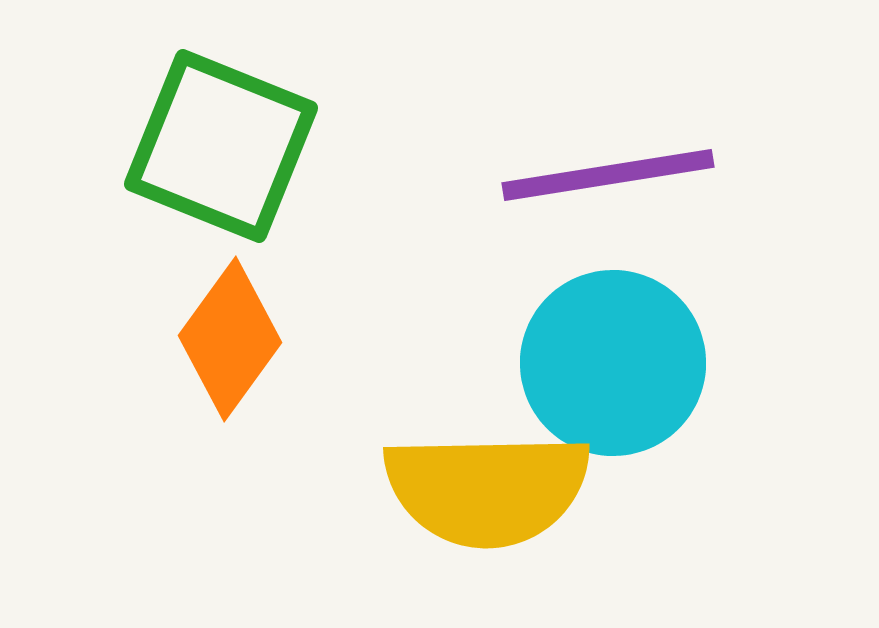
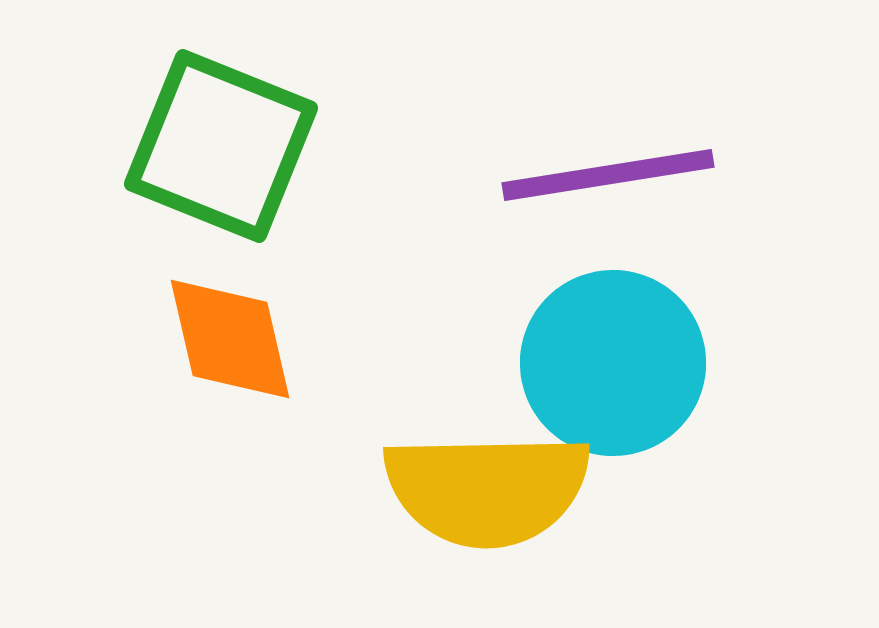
orange diamond: rotated 49 degrees counterclockwise
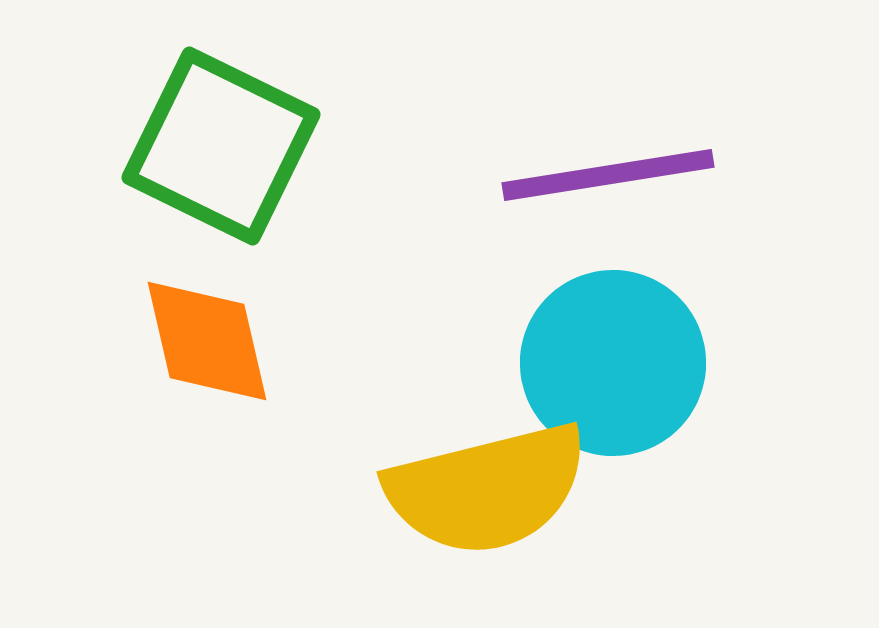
green square: rotated 4 degrees clockwise
orange diamond: moved 23 px left, 2 px down
yellow semicircle: rotated 13 degrees counterclockwise
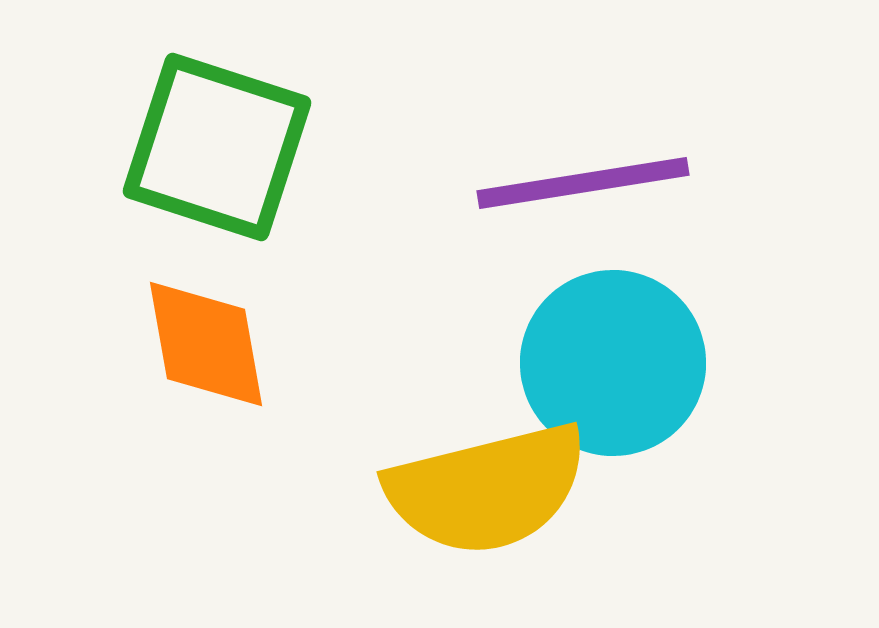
green square: moved 4 px left, 1 px down; rotated 8 degrees counterclockwise
purple line: moved 25 px left, 8 px down
orange diamond: moved 1 px left, 3 px down; rotated 3 degrees clockwise
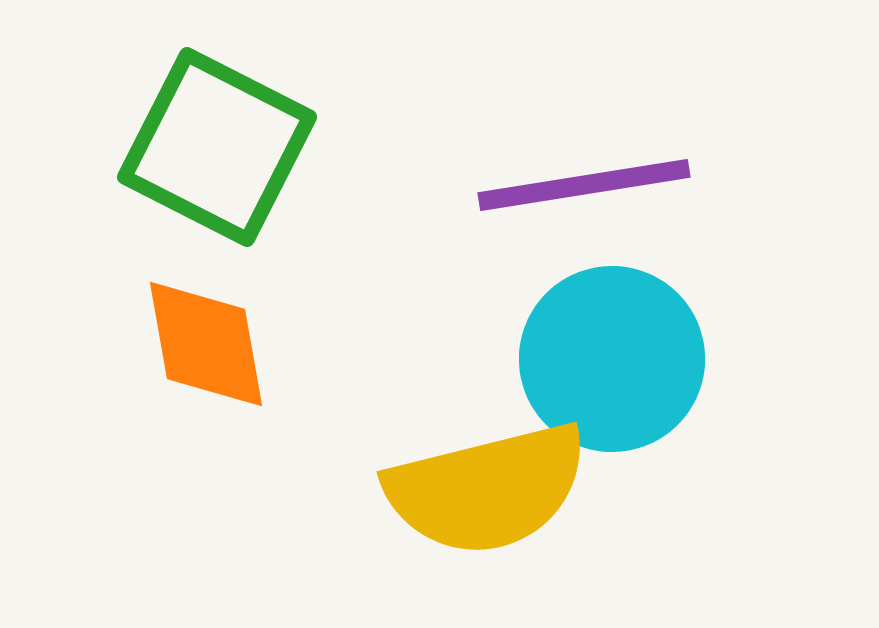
green square: rotated 9 degrees clockwise
purple line: moved 1 px right, 2 px down
cyan circle: moved 1 px left, 4 px up
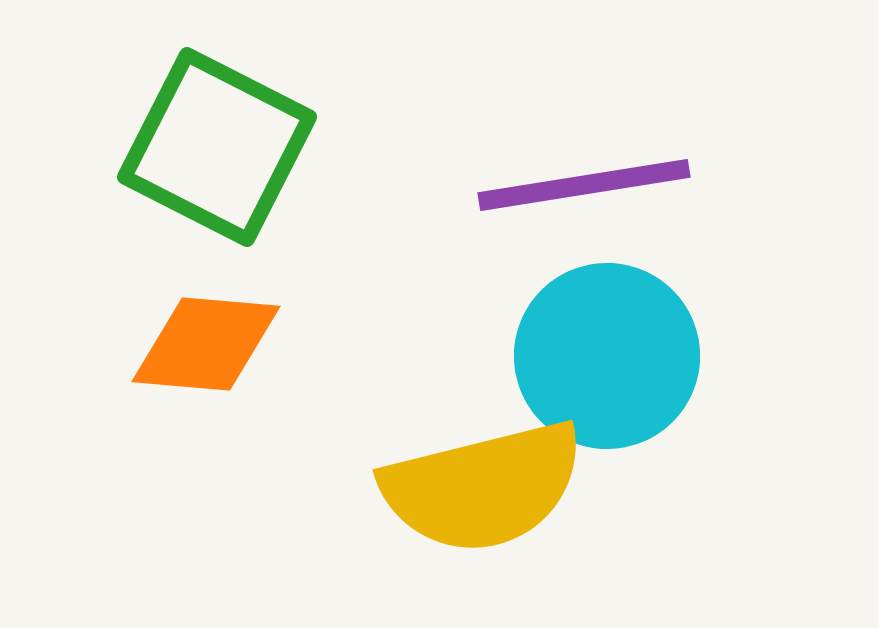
orange diamond: rotated 75 degrees counterclockwise
cyan circle: moved 5 px left, 3 px up
yellow semicircle: moved 4 px left, 2 px up
